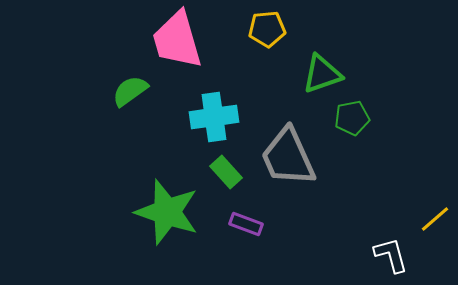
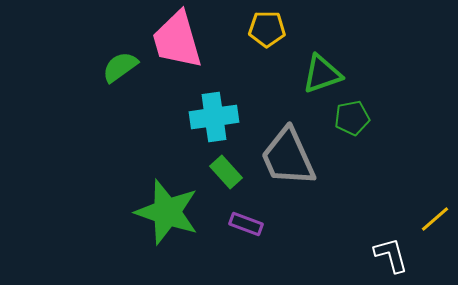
yellow pentagon: rotated 6 degrees clockwise
green semicircle: moved 10 px left, 24 px up
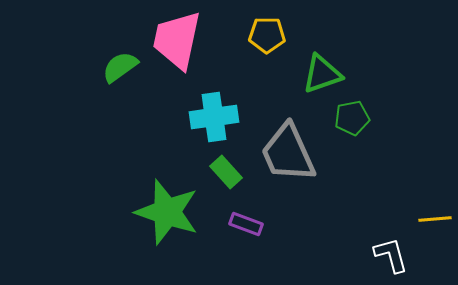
yellow pentagon: moved 6 px down
pink trapezoid: rotated 28 degrees clockwise
gray trapezoid: moved 4 px up
yellow line: rotated 36 degrees clockwise
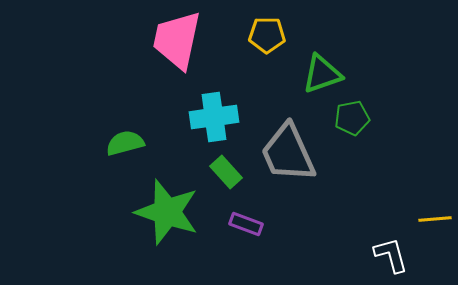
green semicircle: moved 5 px right, 76 px down; rotated 21 degrees clockwise
